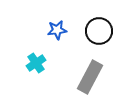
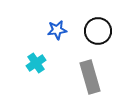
black circle: moved 1 px left
gray rectangle: rotated 44 degrees counterclockwise
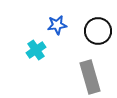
blue star: moved 5 px up
cyan cross: moved 13 px up
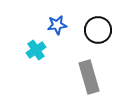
black circle: moved 1 px up
gray rectangle: moved 1 px left
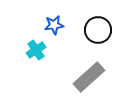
blue star: moved 3 px left
gray rectangle: rotated 64 degrees clockwise
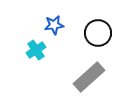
black circle: moved 3 px down
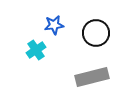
black circle: moved 2 px left
gray rectangle: moved 3 px right; rotated 28 degrees clockwise
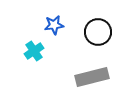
black circle: moved 2 px right, 1 px up
cyan cross: moved 2 px left, 1 px down
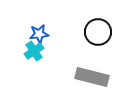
blue star: moved 15 px left, 9 px down
gray rectangle: rotated 28 degrees clockwise
